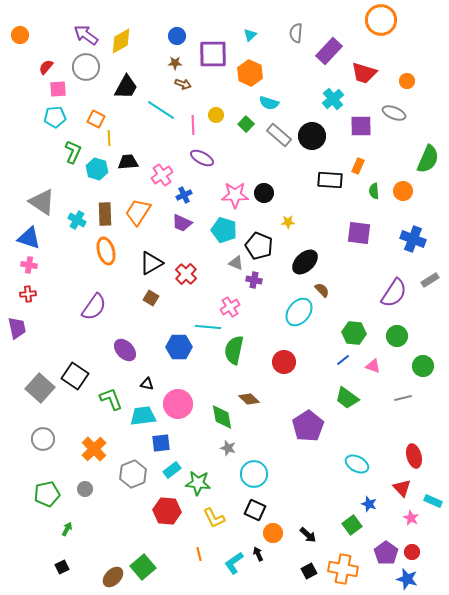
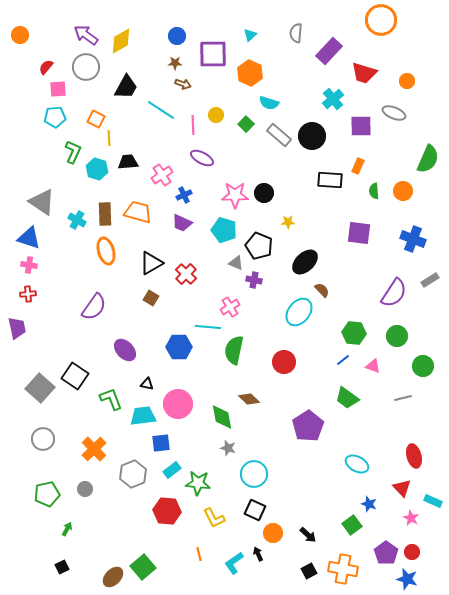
orange trapezoid at (138, 212): rotated 72 degrees clockwise
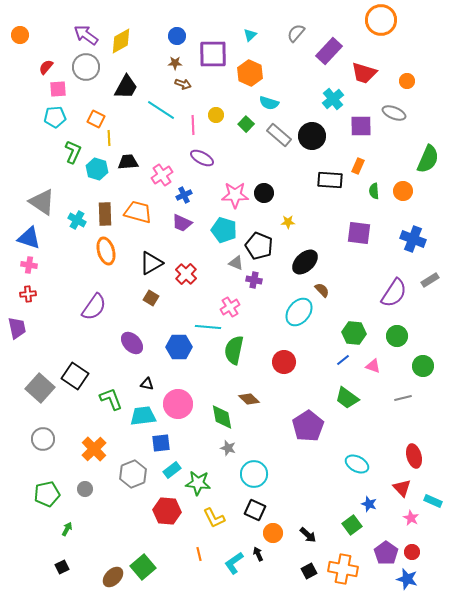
gray semicircle at (296, 33): rotated 36 degrees clockwise
purple ellipse at (125, 350): moved 7 px right, 7 px up
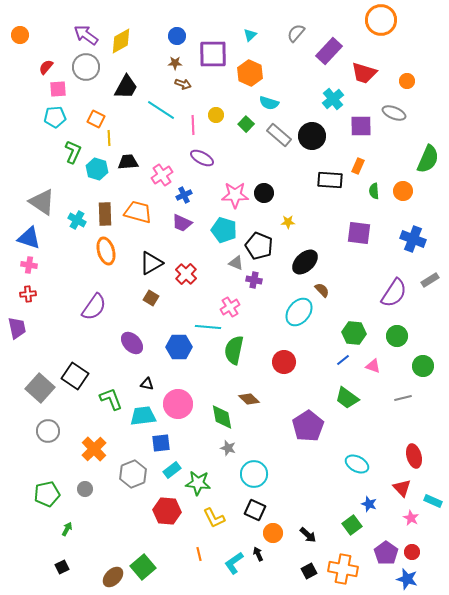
gray circle at (43, 439): moved 5 px right, 8 px up
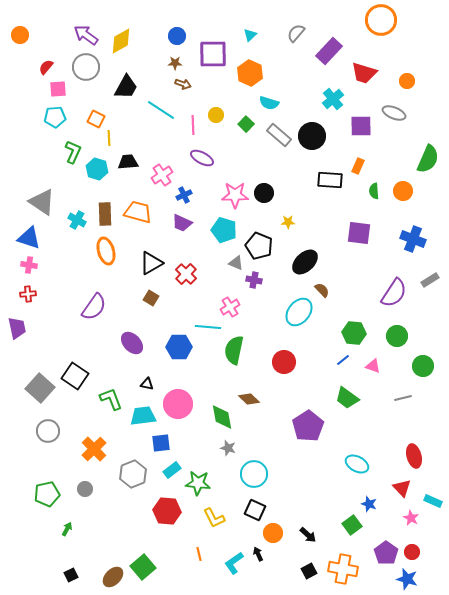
black square at (62, 567): moved 9 px right, 8 px down
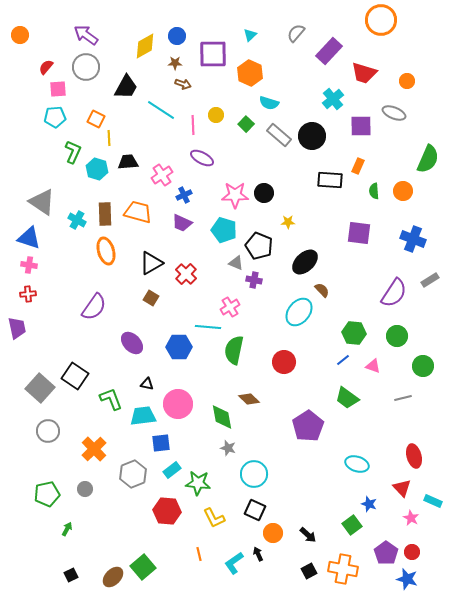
yellow diamond at (121, 41): moved 24 px right, 5 px down
cyan ellipse at (357, 464): rotated 10 degrees counterclockwise
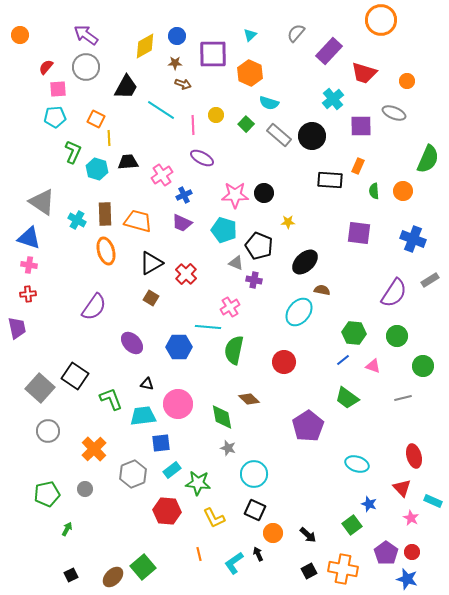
orange trapezoid at (138, 212): moved 9 px down
brown semicircle at (322, 290): rotated 35 degrees counterclockwise
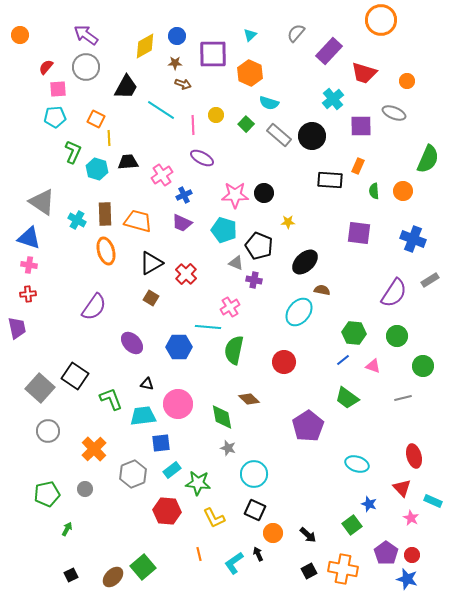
red circle at (412, 552): moved 3 px down
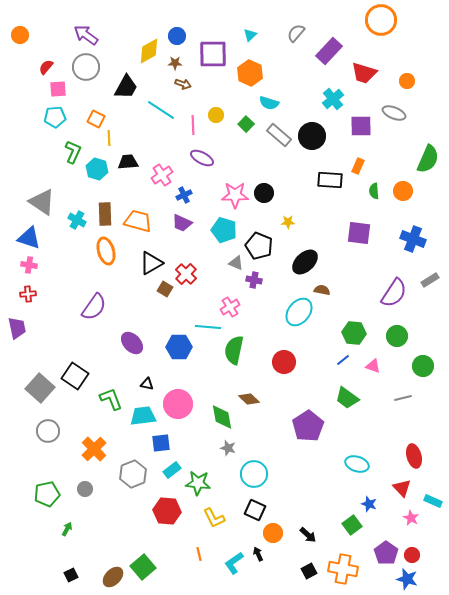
yellow diamond at (145, 46): moved 4 px right, 5 px down
brown square at (151, 298): moved 14 px right, 9 px up
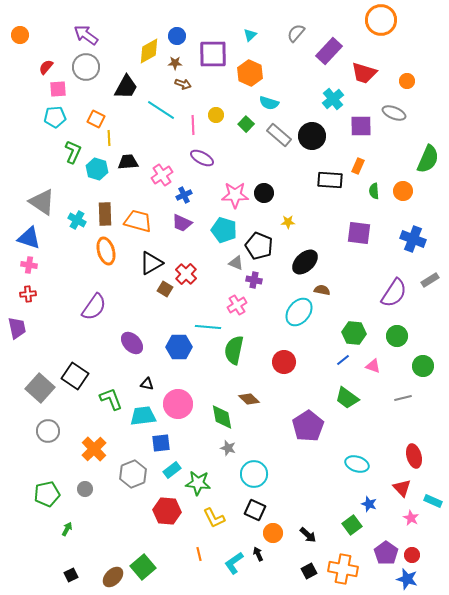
pink cross at (230, 307): moved 7 px right, 2 px up
